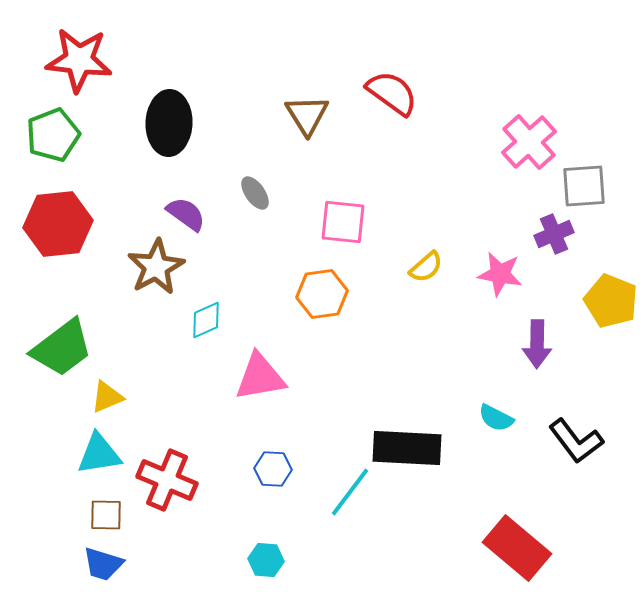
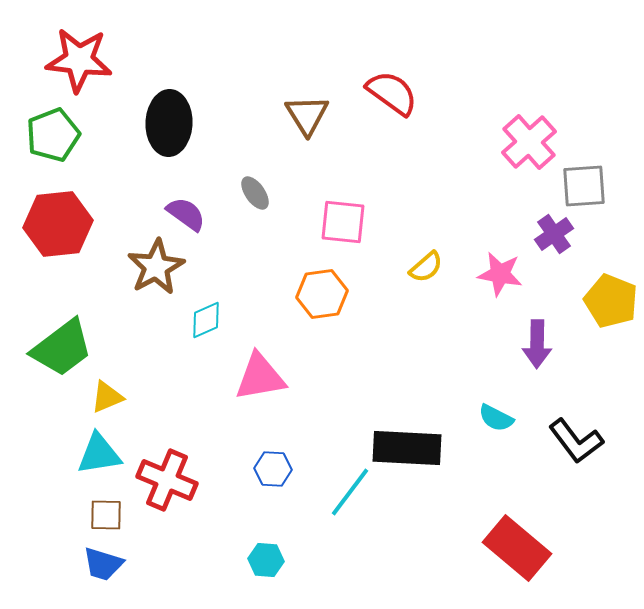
purple cross: rotated 12 degrees counterclockwise
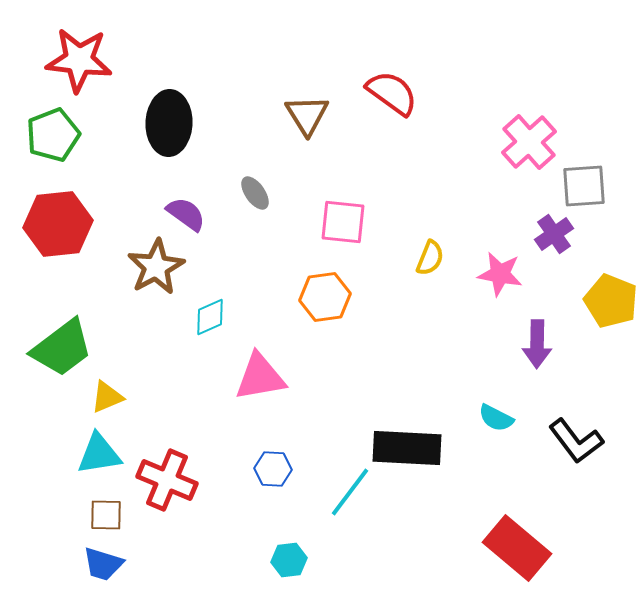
yellow semicircle: moved 4 px right, 9 px up; rotated 27 degrees counterclockwise
orange hexagon: moved 3 px right, 3 px down
cyan diamond: moved 4 px right, 3 px up
cyan hexagon: moved 23 px right; rotated 12 degrees counterclockwise
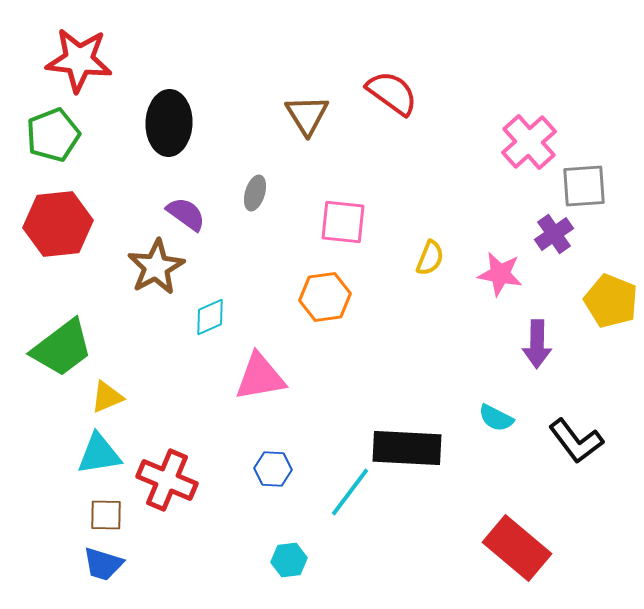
gray ellipse: rotated 52 degrees clockwise
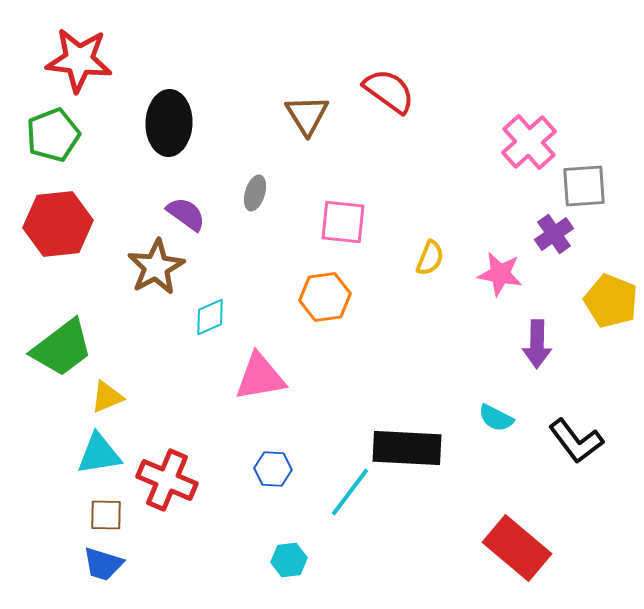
red semicircle: moved 3 px left, 2 px up
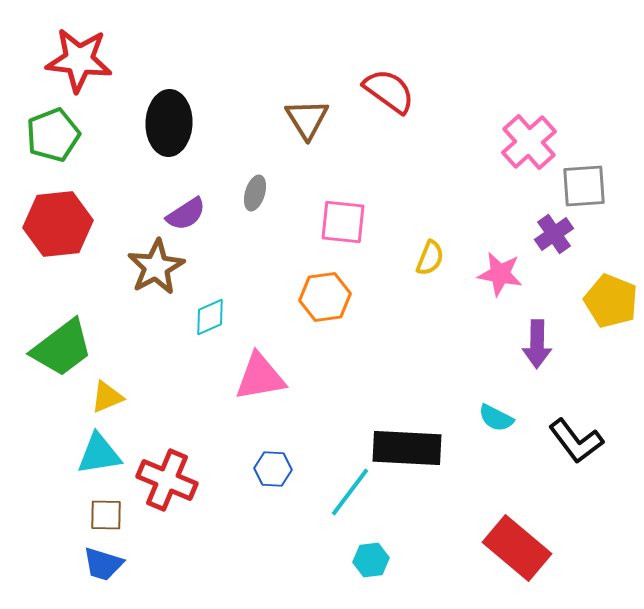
brown triangle: moved 4 px down
purple semicircle: rotated 111 degrees clockwise
cyan hexagon: moved 82 px right
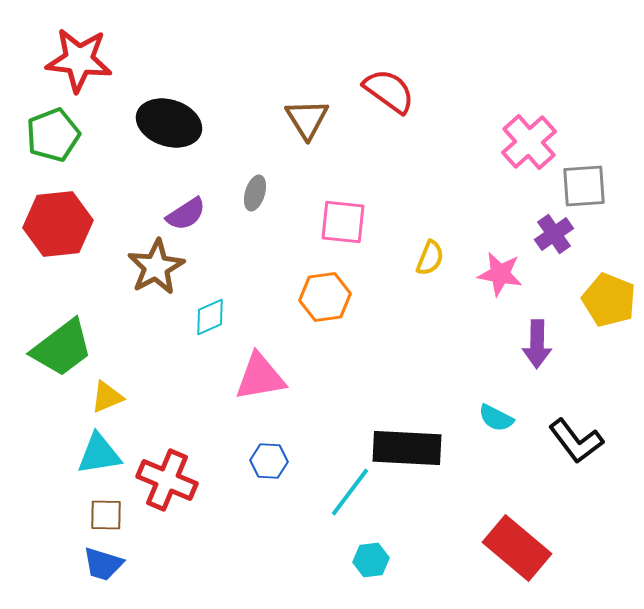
black ellipse: rotated 74 degrees counterclockwise
yellow pentagon: moved 2 px left, 1 px up
blue hexagon: moved 4 px left, 8 px up
